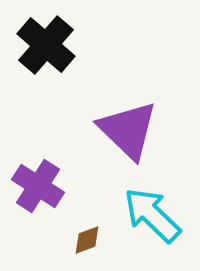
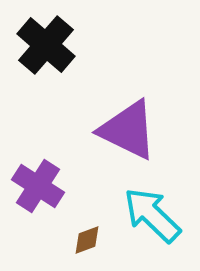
purple triangle: rotated 18 degrees counterclockwise
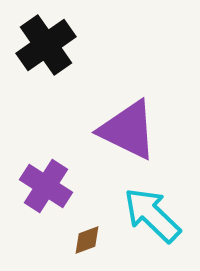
black cross: rotated 14 degrees clockwise
purple cross: moved 8 px right
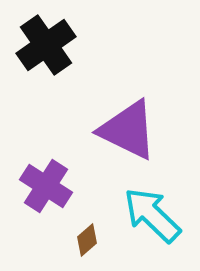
brown diamond: rotated 20 degrees counterclockwise
